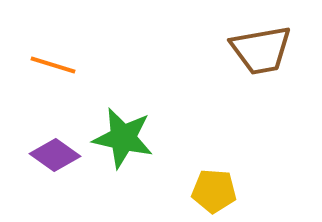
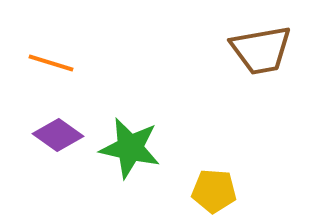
orange line: moved 2 px left, 2 px up
green star: moved 7 px right, 10 px down
purple diamond: moved 3 px right, 20 px up
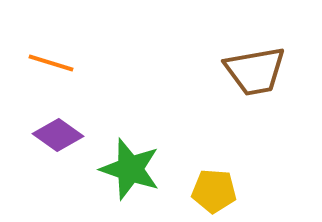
brown trapezoid: moved 6 px left, 21 px down
green star: moved 21 px down; rotated 6 degrees clockwise
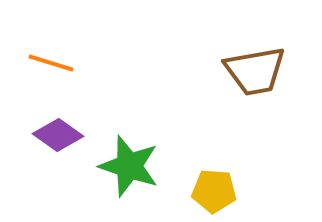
green star: moved 1 px left, 3 px up
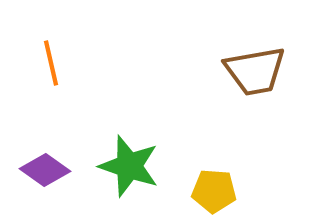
orange line: rotated 60 degrees clockwise
purple diamond: moved 13 px left, 35 px down
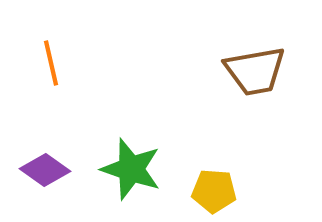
green star: moved 2 px right, 3 px down
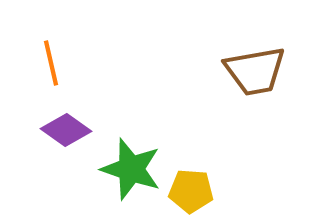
purple diamond: moved 21 px right, 40 px up
yellow pentagon: moved 23 px left
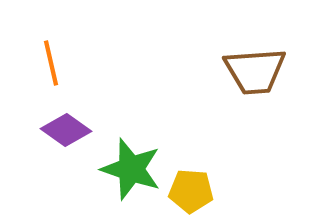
brown trapezoid: rotated 6 degrees clockwise
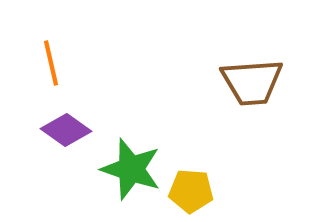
brown trapezoid: moved 3 px left, 11 px down
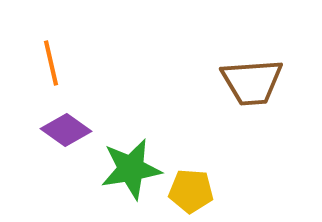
green star: rotated 28 degrees counterclockwise
